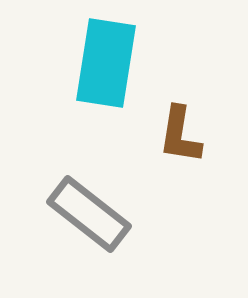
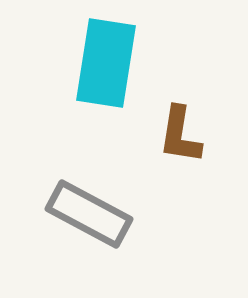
gray rectangle: rotated 10 degrees counterclockwise
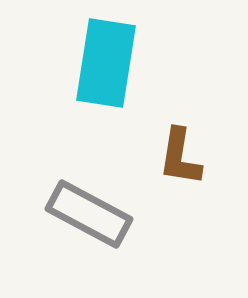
brown L-shape: moved 22 px down
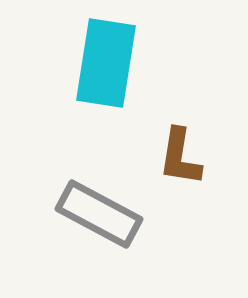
gray rectangle: moved 10 px right
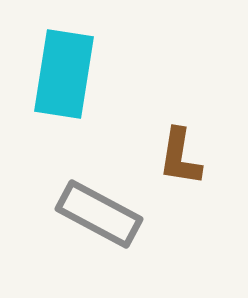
cyan rectangle: moved 42 px left, 11 px down
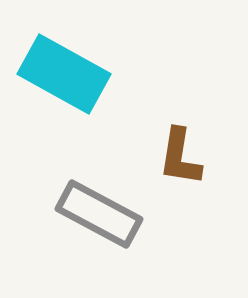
cyan rectangle: rotated 70 degrees counterclockwise
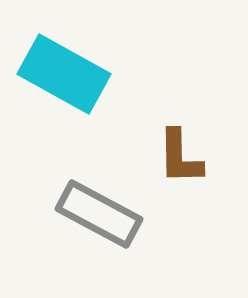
brown L-shape: rotated 10 degrees counterclockwise
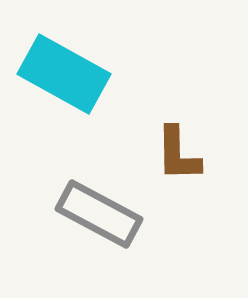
brown L-shape: moved 2 px left, 3 px up
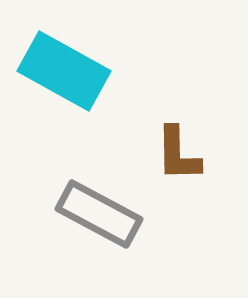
cyan rectangle: moved 3 px up
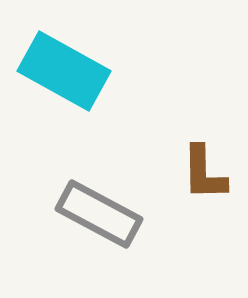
brown L-shape: moved 26 px right, 19 px down
